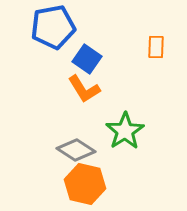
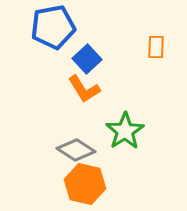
blue square: rotated 12 degrees clockwise
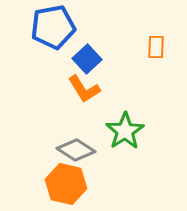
orange hexagon: moved 19 px left
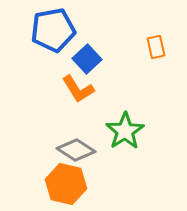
blue pentagon: moved 3 px down
orange rectangle: rotated 15 degrees counterclockwise
orange L-shape: moved 6 px left
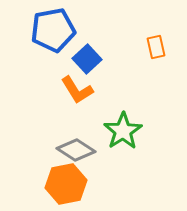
orange L-shape: moved 1 px left, 1 px down
green star: moved 2 px left
orange hexagon: rotated 24 degrees counterclockwise
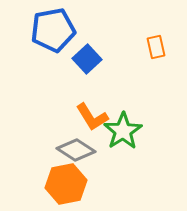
orange L-shape: moved 15 px right, 27 px down
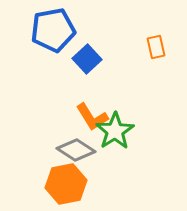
green star: moved 8 px left
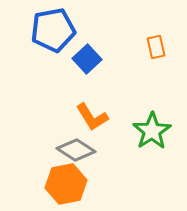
green star: moved 37 px right
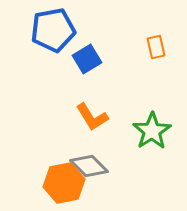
blue square: rotated 12 degrees clockwise
gray diamond: moved 13 px right, 16 px down; rotated 12 degrees clockwise
orange hexagon: moved 2 px left, 1 px up
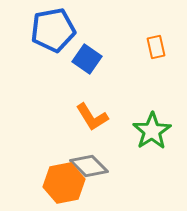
blue square: rotated 24 degrees counterclockwise
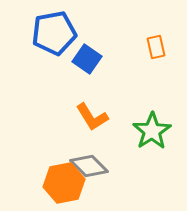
blue pentagon: moved 1 px right, 3 px down
